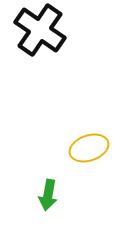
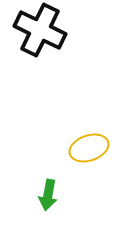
black cross: rotated 9 degrees counterclockwise
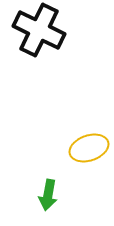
black cross: moved 1 px left
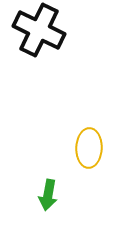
yellow ellipse: rotated 69 degrees counterclockwise
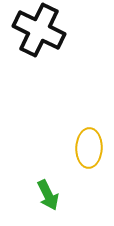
green arrow: rotated 36 degrees counterclockwise
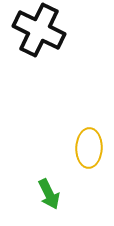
green arrow: moved 1 px right, 1 px up
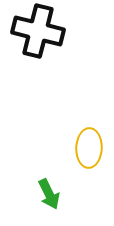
black cross: moved 1 px left, 1 px down; rotated 12 degrees counterclockwise
